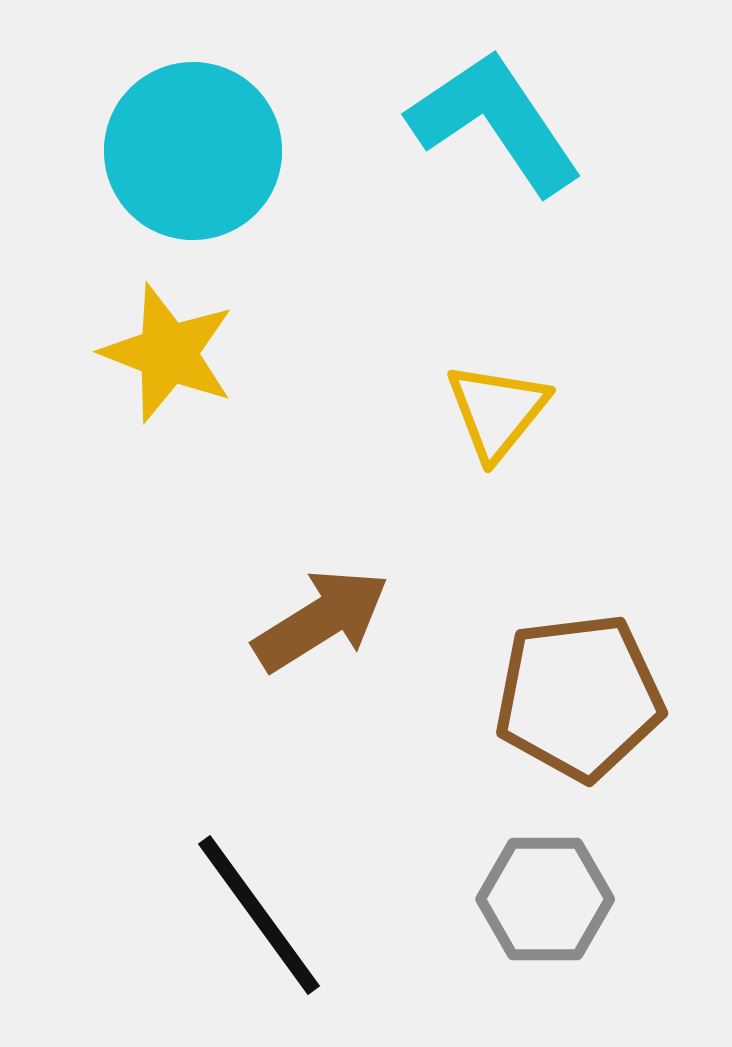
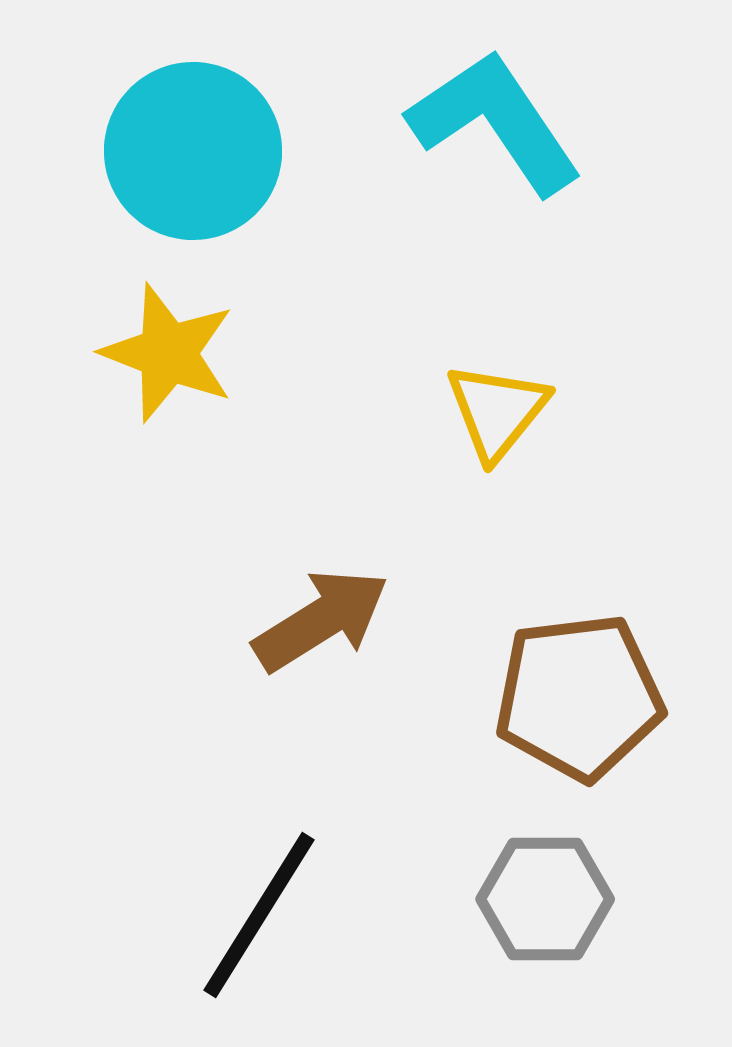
black line: rotated 68 degrees clockwise
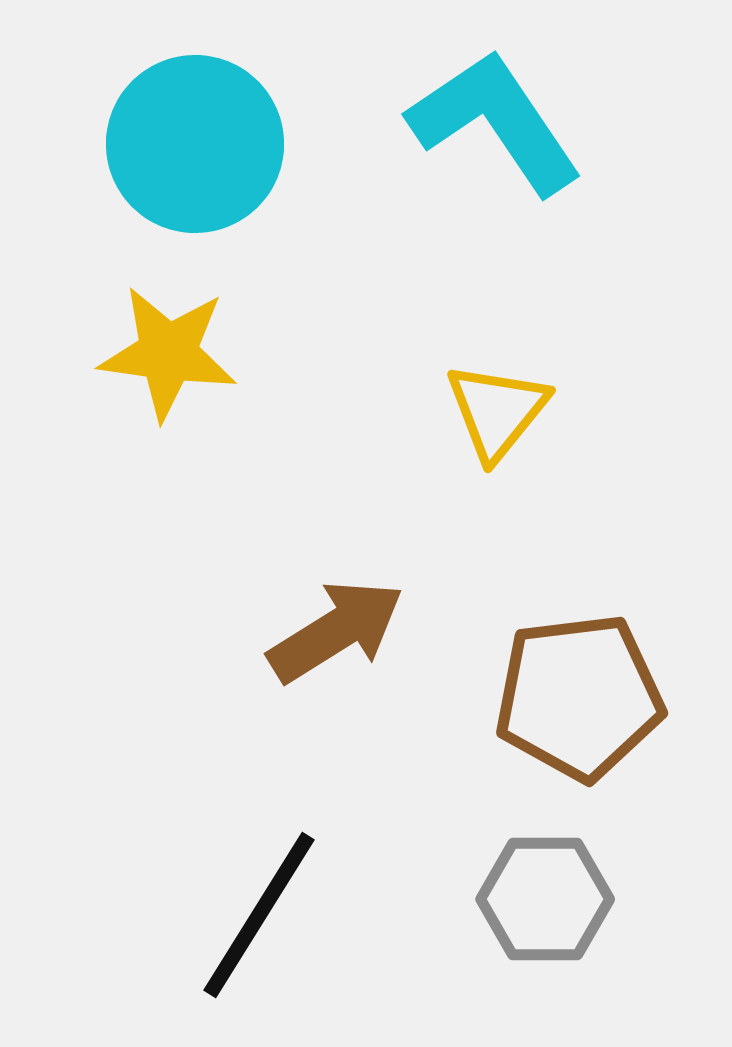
cyan circle: moved 2 px right, 7 px up
yellow star: rotated 13 degrees counterclockwise
brown arrow: moved 15 px right, 11 px down
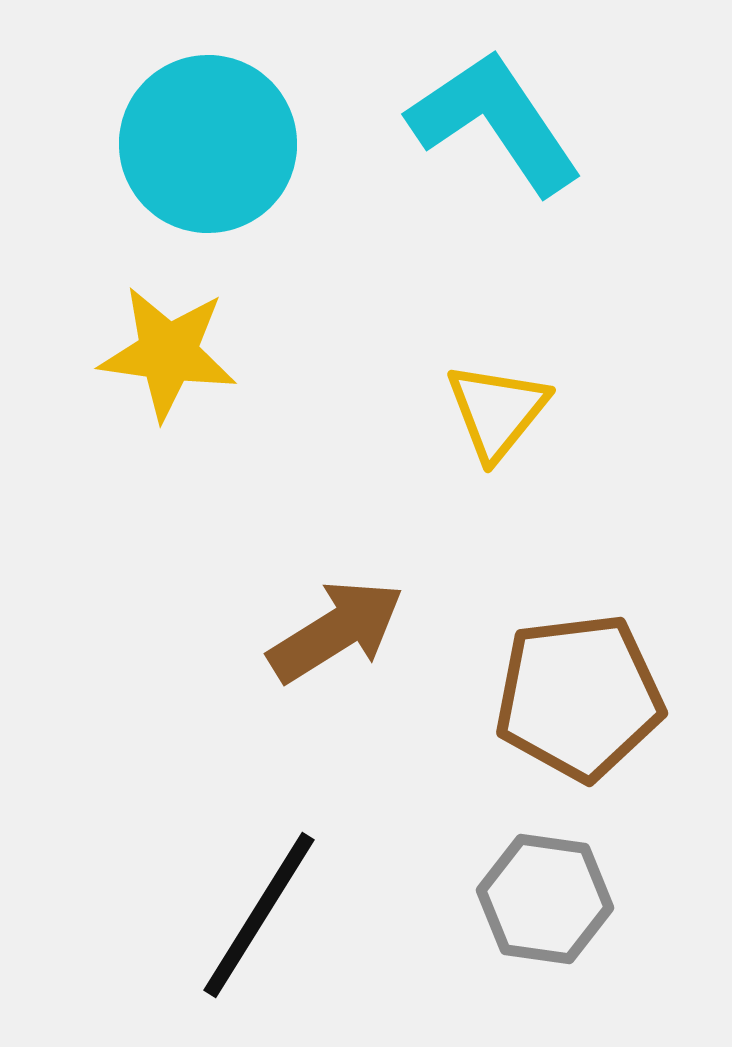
cyan circle: moved 13 px right
gray hexagon: rotated 8 degrees clockwise
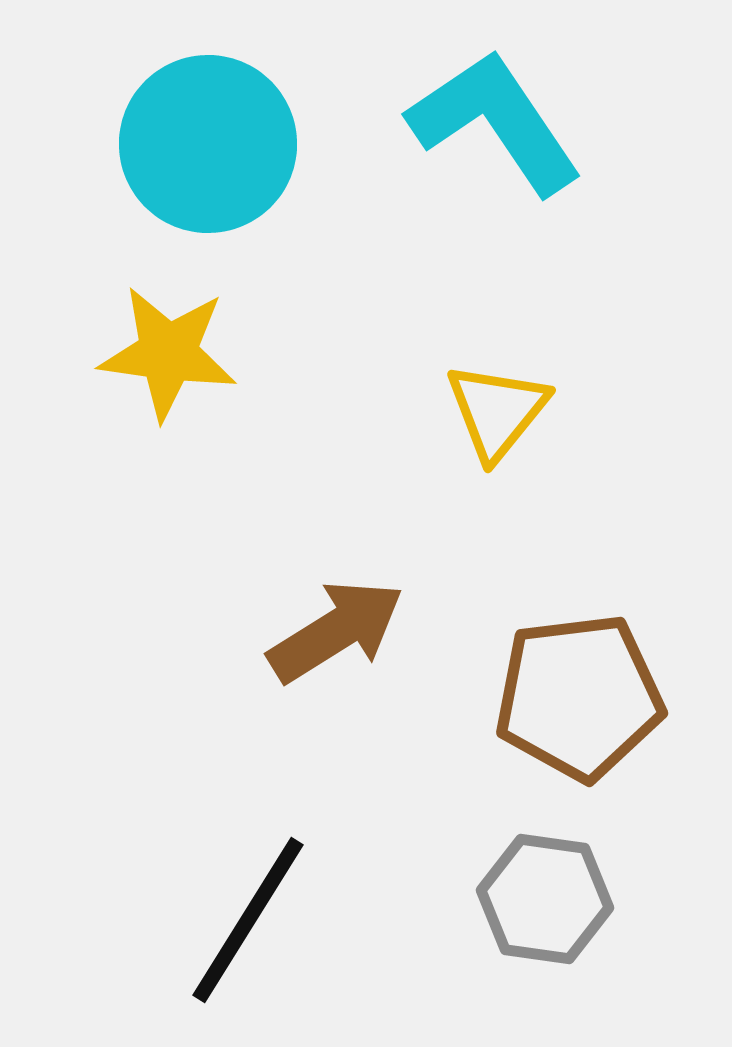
black line: moved 11 px left, 5 px down
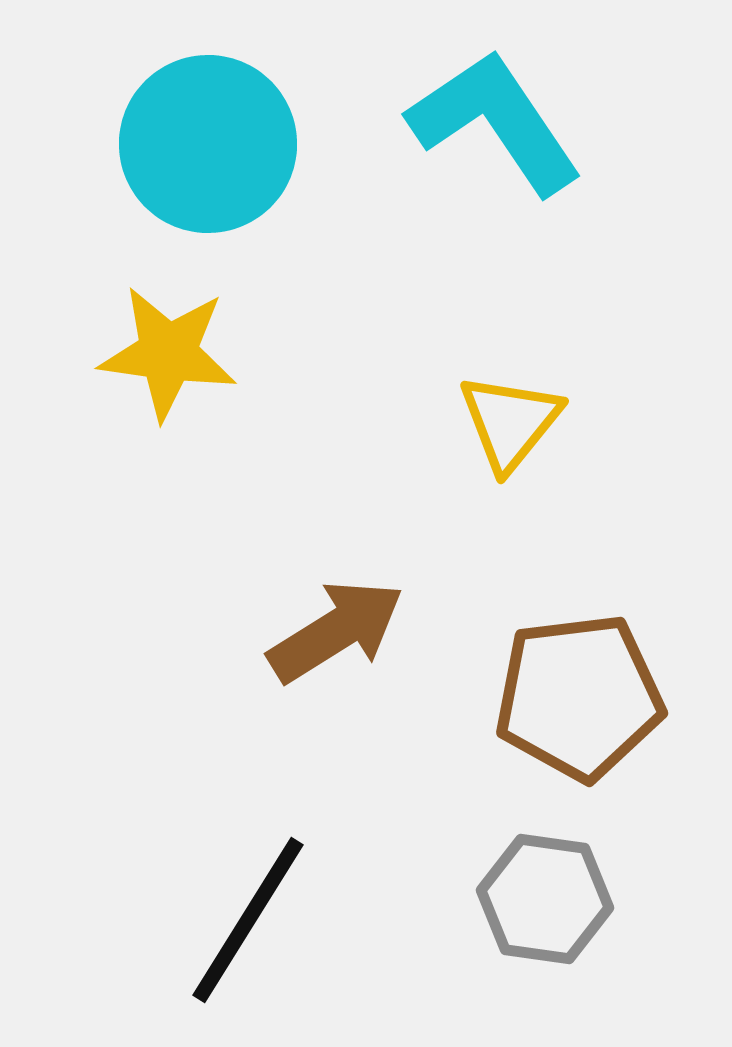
yellow triangle: moved 13 px right, 11 px down
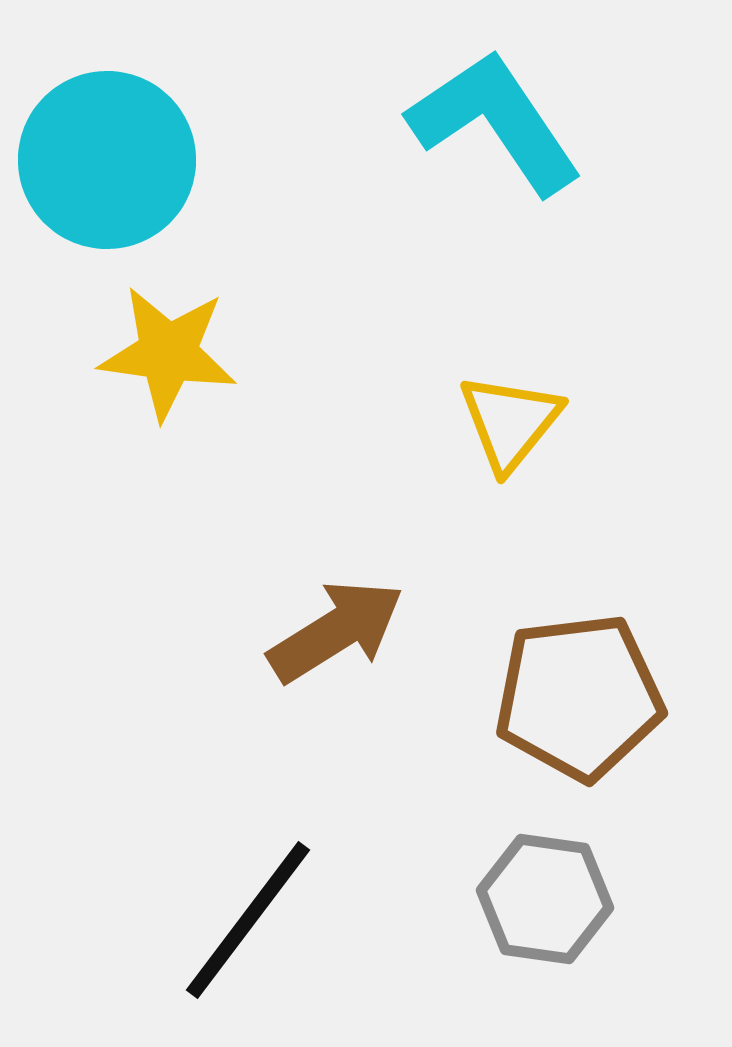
cyan circle: moved 101 px left, 16 px down
black line: rotated 5 degrees clockwise
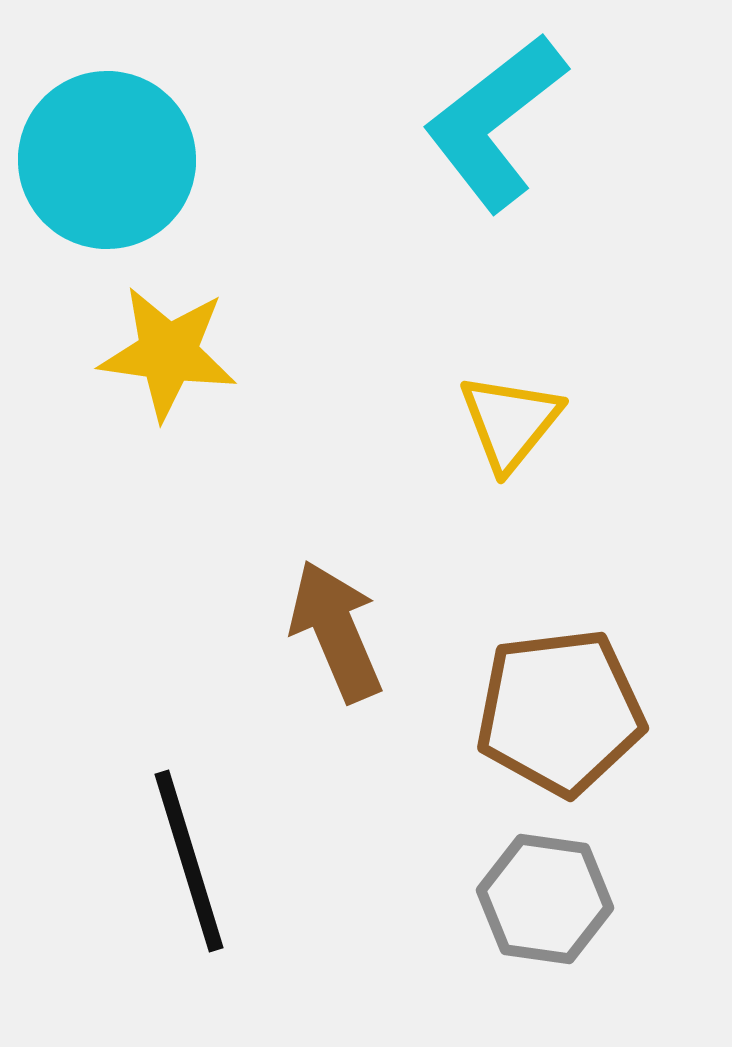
cyan L-shape: rotated 94 degrees counterclockwise
brown arrow: rotated 81 degrees counterclockwise
brown pentagon: moved 19 px left, 15 px down
black line: moved 59 px left, 59 px up; rotated 54 degrees counterclockwise
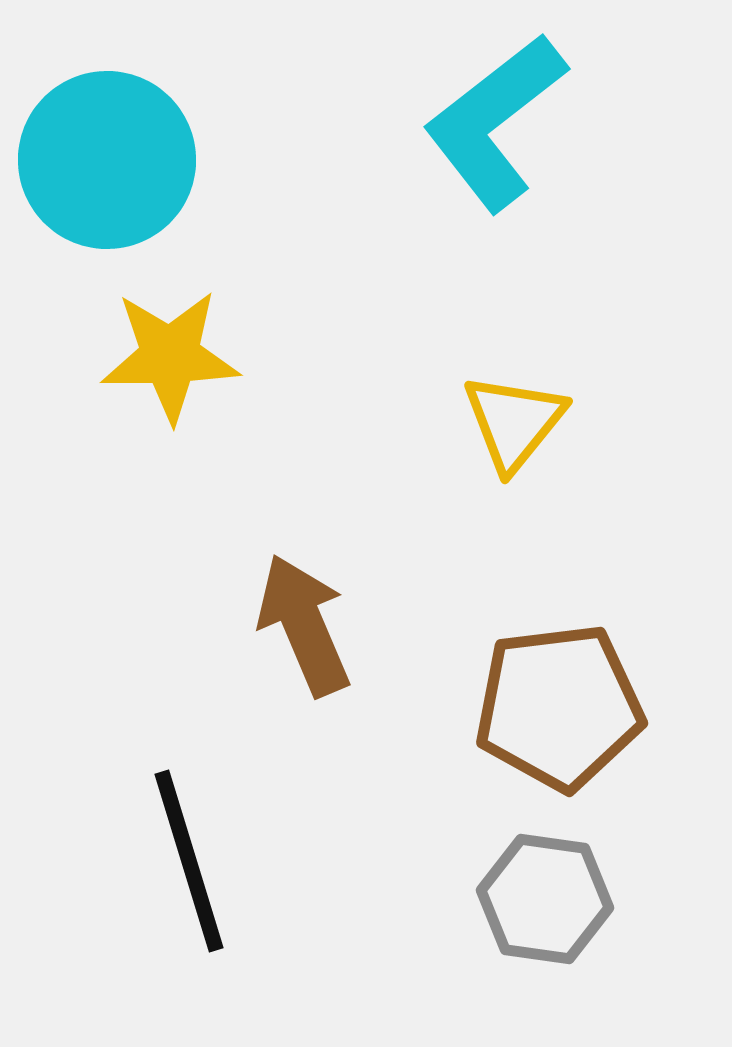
yellow star: moved 2 px right, 3 px down; rotated 9 degrees counterclockwise
yellow triangle: moved 4 px right
brown arrow: moved 32 px left, 6 px up
brown pentagon: moved 1 px left, 5 px up
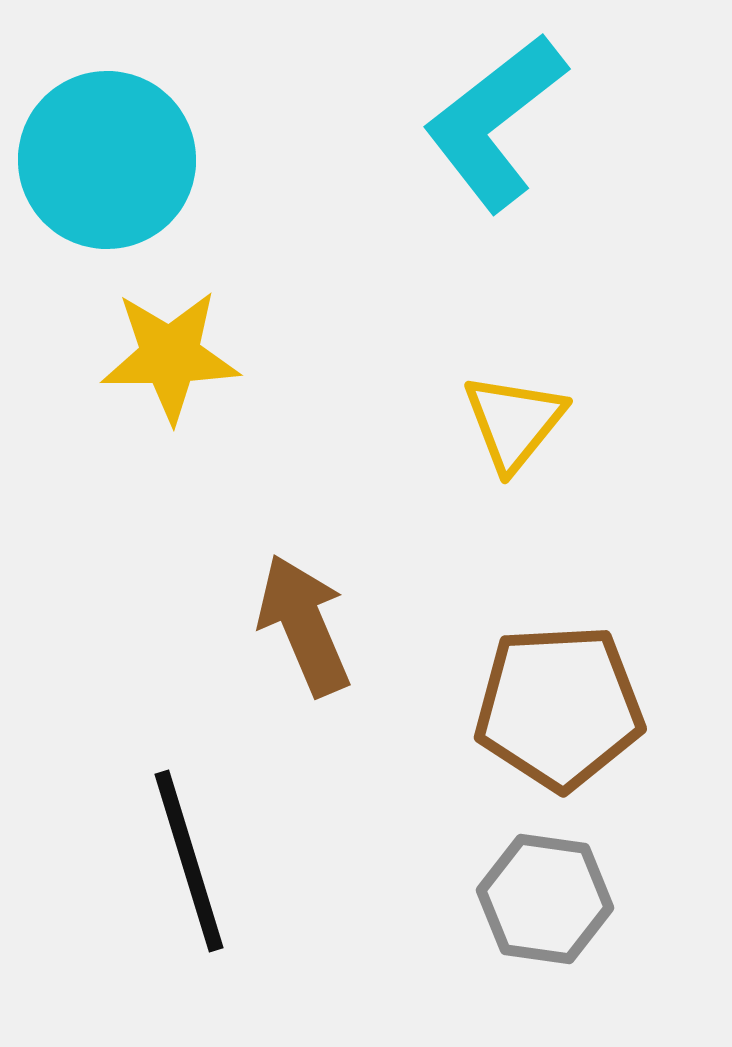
brown pentagon: rotated 4 degrees clockwise
